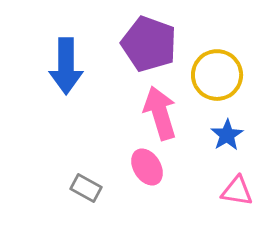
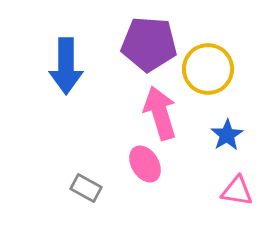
purple pentagon: rotated 16 degrees counterclockwise
yellow circle: moved 9 px left, 6 px up
pink ellipse: moved 2 px left, 3 px up
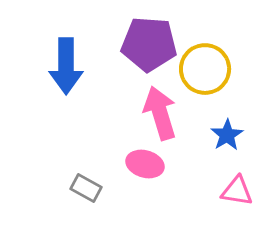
yellow circle: moved 3 px left
pink ellipse: rotated 42 degrees counterclockwise
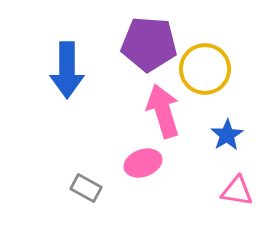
blue arrow: moved 1 px right, 4 px down
pink arrow: moved 3 px right, 2 px up
pink ellipse: moved 2 px left, 1 px up; rotated 36 degrees counterclockwise
